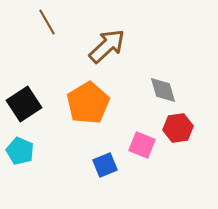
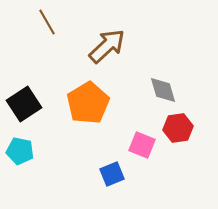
cyan pentagon: rotated 12 degrees counterclockwise
blue square: moved 7 px right, 9 px down
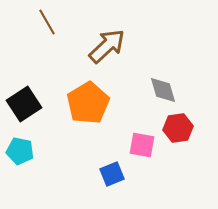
pink square: rotated 12 degrees counterclockwise
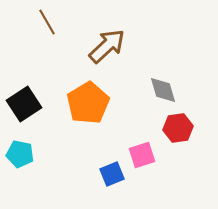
pink square: moved 10 px down; rotated 28 degrees counterclockwise
cyan pentagon: moved 3 px down
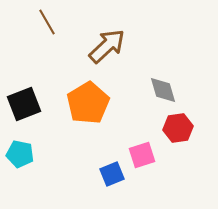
black square: rotated 12 degrees clockwise
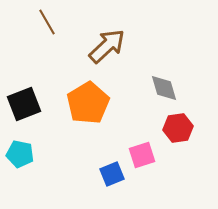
gray diamond: moved 1 px right, 2 px up
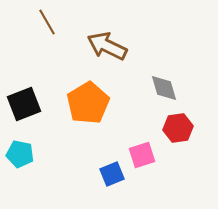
brown arrow: rotated 111 degrees counterclockwise
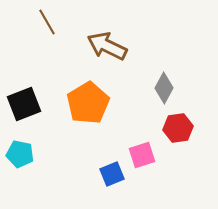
gray diamond: rotated 44 degrees clockwise
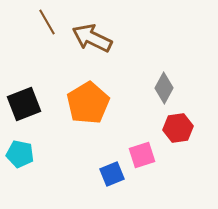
brown arrow: moved 15 px left, 8 px up
